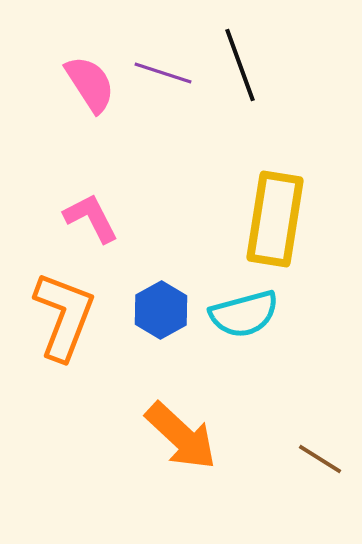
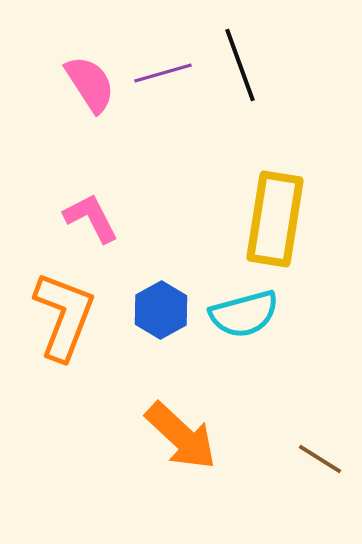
purple line: rotated 34 degrees counterclockwise
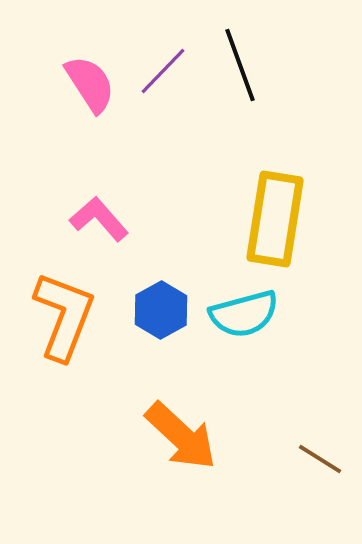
purple line: moved 2 px up; rotated 30 degrees counterclockwise
pink L-shape: moved 8 px right, 1 px down; rotated 14 degrees counterclockwise
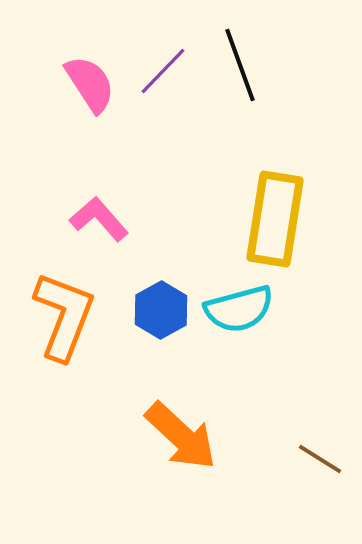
cyan semicircle: moved 5 px left, 5 px up
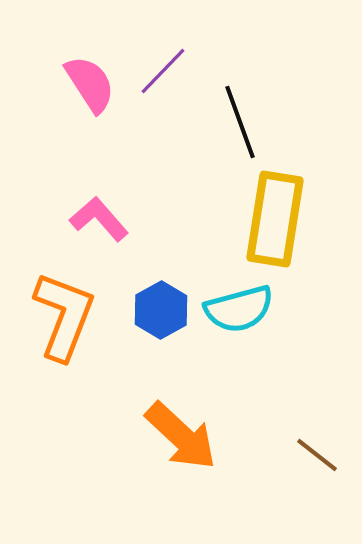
black line: moved 57 px down
brown line: moved 3 px left, 4 px up; rotated 6 degrees clockwise
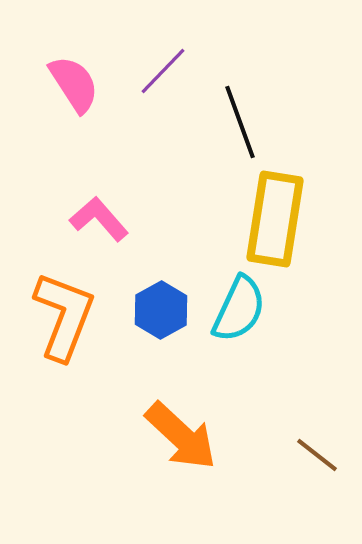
pink semicircle: moved 16 px left
cyan semicircle: rotated 50 degrees counterclockwise
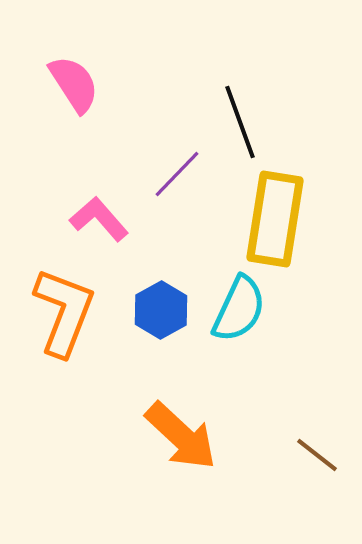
purple line: moved 14 px right, 103 px down
orange L-shape: moved 4 px up
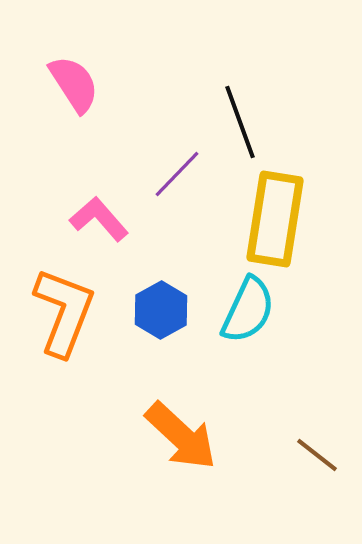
cyan semicircle: moved 9 px right, 1 px down
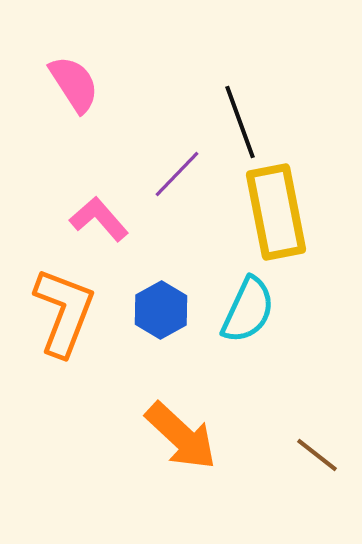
yellow rectangle: moved 1 px right, 7 px up; rotated 20 degrees counterclockwise
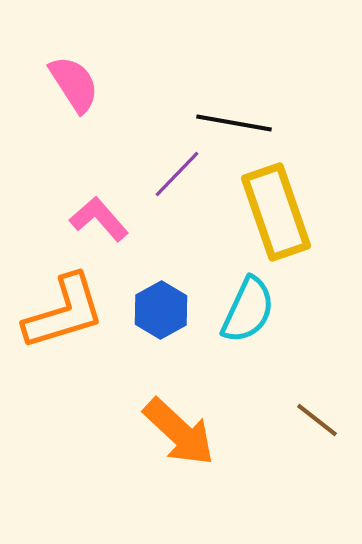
black line: moved 6 px left, 1 px down; rotated 60 degrees counterclockwise
yellow rectangle: rotated 8 degrees counterclockwise
orange L-shape: rotated 52 degrees clockwise
orange arrow: moved 2 px left, 4 px up
brown line: moved 35 px up
